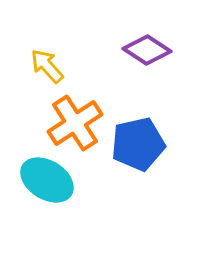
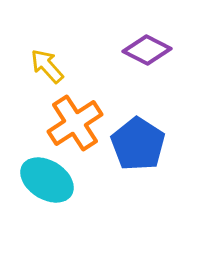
purple diamond: rotated 6 degrees counterclockwise
blue pentagon: rotated 26 degrees counterclockwise
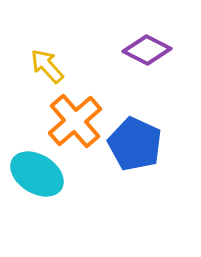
orange cross: moved 2 px up; rotated 8 degrees counterclockwise
blue pentagon: moved 3 px left; rotated 8 degrees counterclockwise
cyan ellipse: moved 10 px left, 6 px up
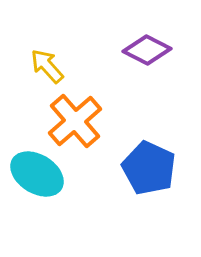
blue pentagon: moved 14 px right, 24 px down
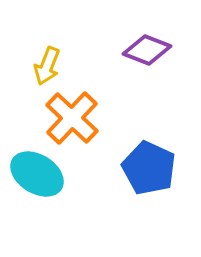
purple diamond: rotated 6 degrees counterclockwise
yellow arrow: rotated 117 degrees counterclockwise
orange cross: moved 3 px left, 3 px up; rotated 6 degrees counterclockwise
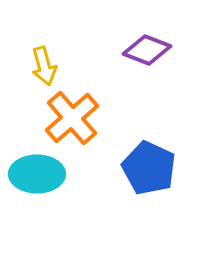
yellow arrow: moved 3 px left; rotated 36 degrees counterclockwise
orange cross: rotated 6 degrees clockwise
cyan ellipse: rotated 32 degrees counterclockwise
